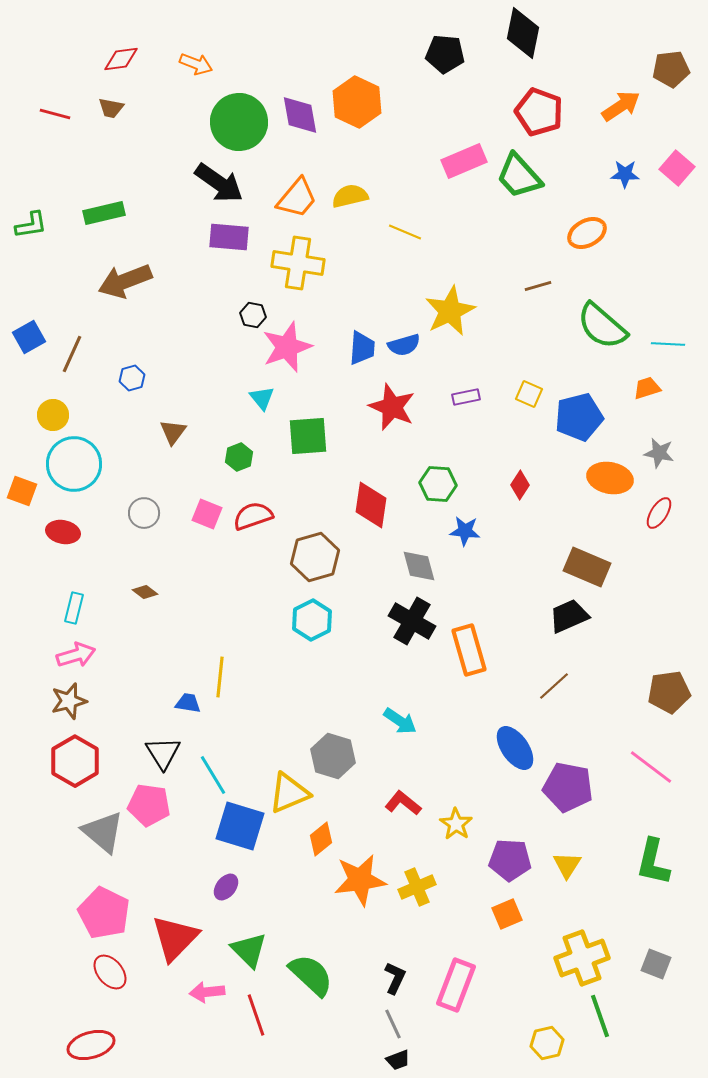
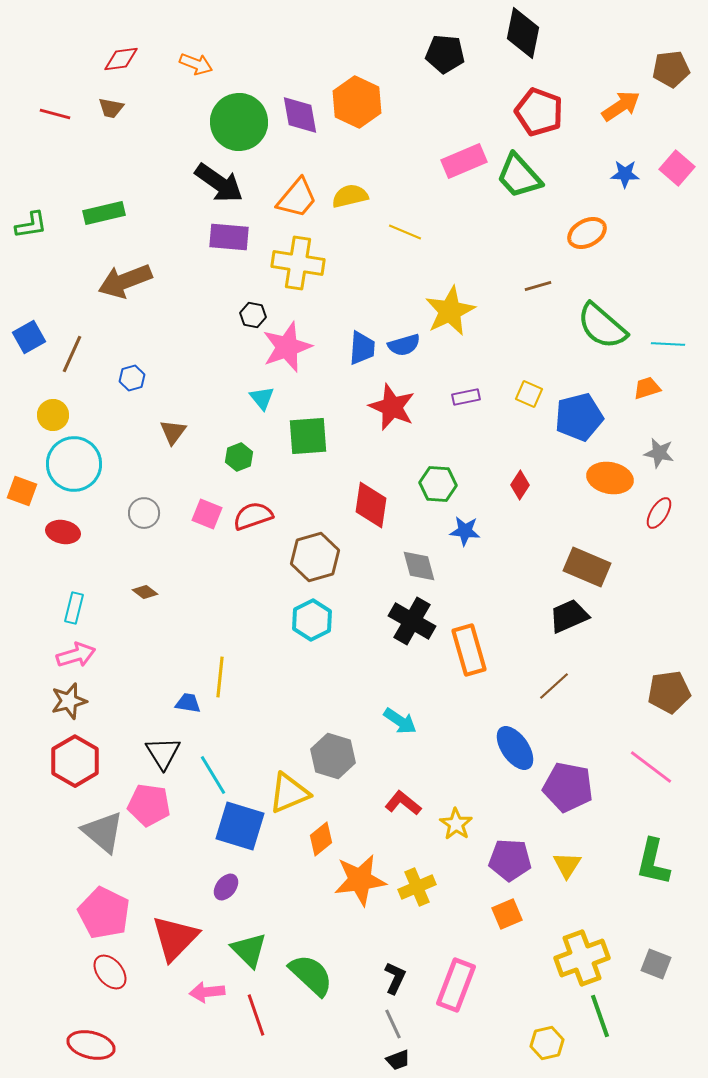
red ellipse at (91, 1045): rotated 30 degrees clockwise
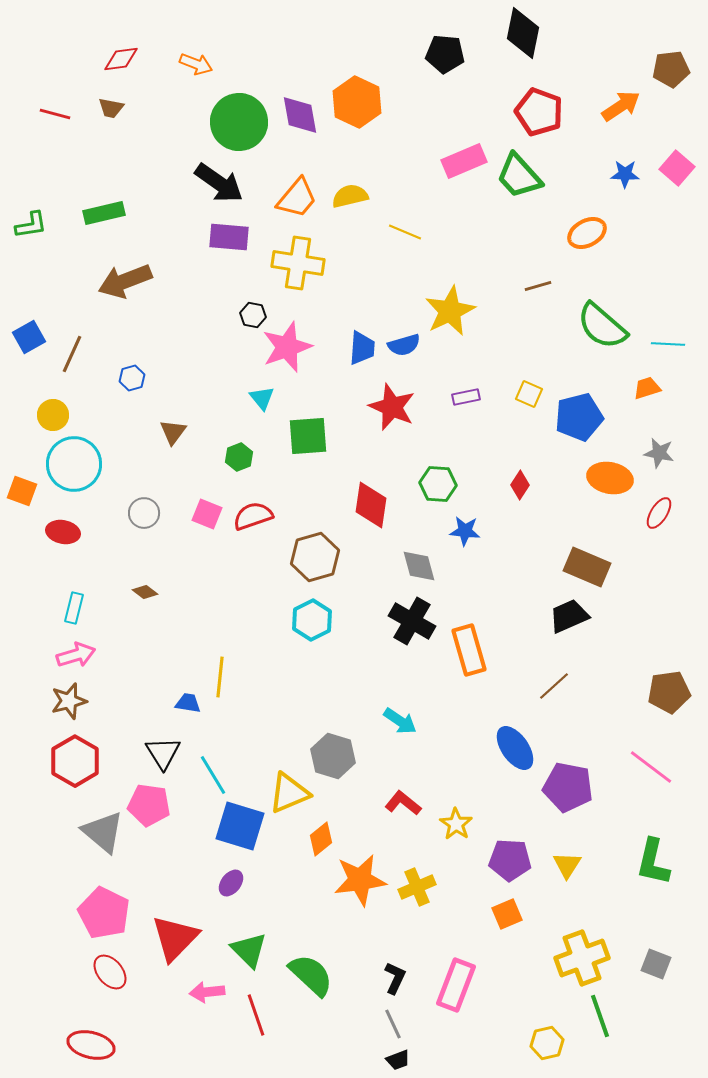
purple ellipse at (226, 887): moved 5 px right, 4 px up
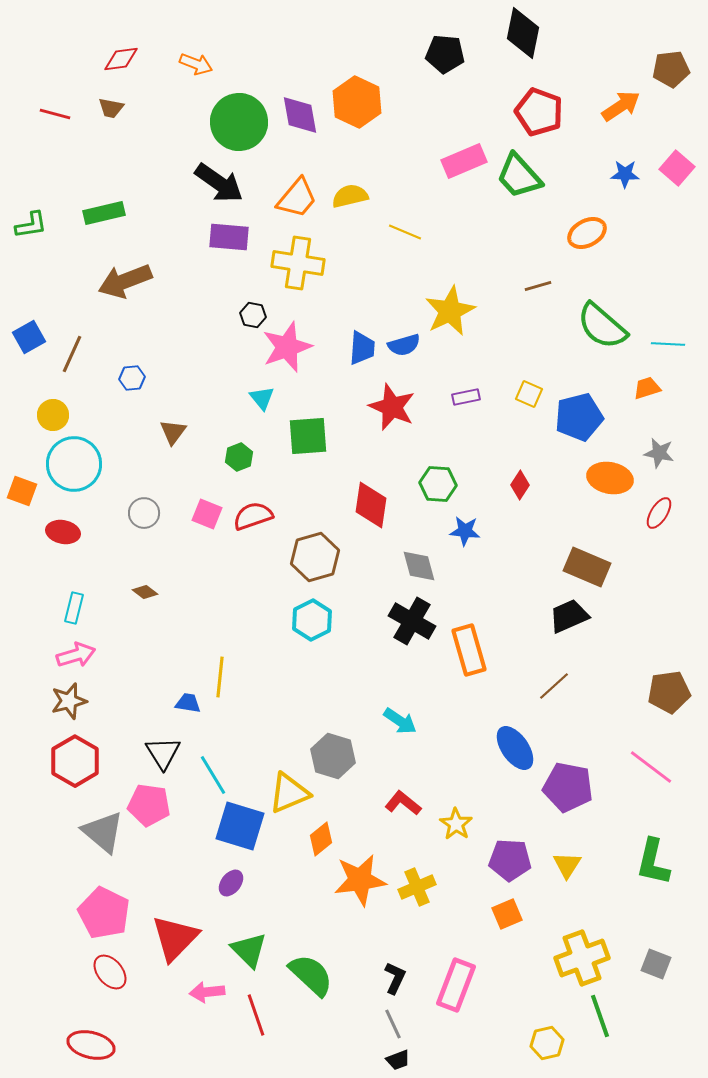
blue hexagon at (132, 378): rotated 10 degrees clockwise
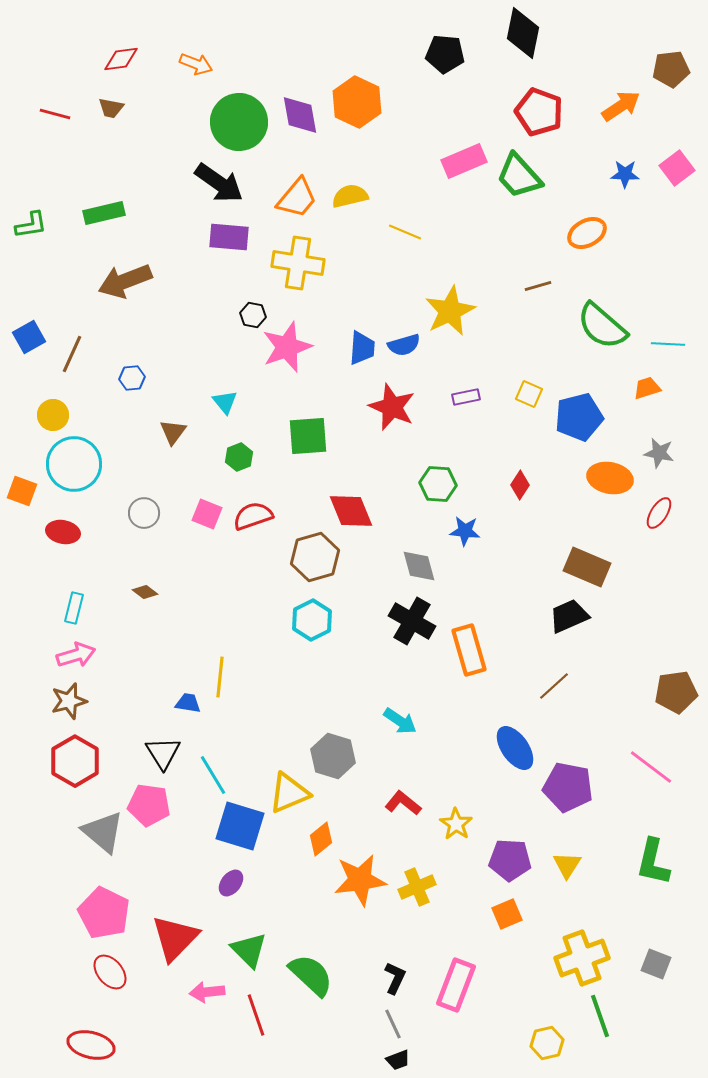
pink square at (677, 168): rotated 12 degrees clockwise
cyan triangle at (262, 398): moved 37 px left, 4 px down
red diamond at (371, 505): moved 20 px left, 6 px down; rotated 30 degrees counterclockwise
brown pentagon at (669, 692): moved 7 px right
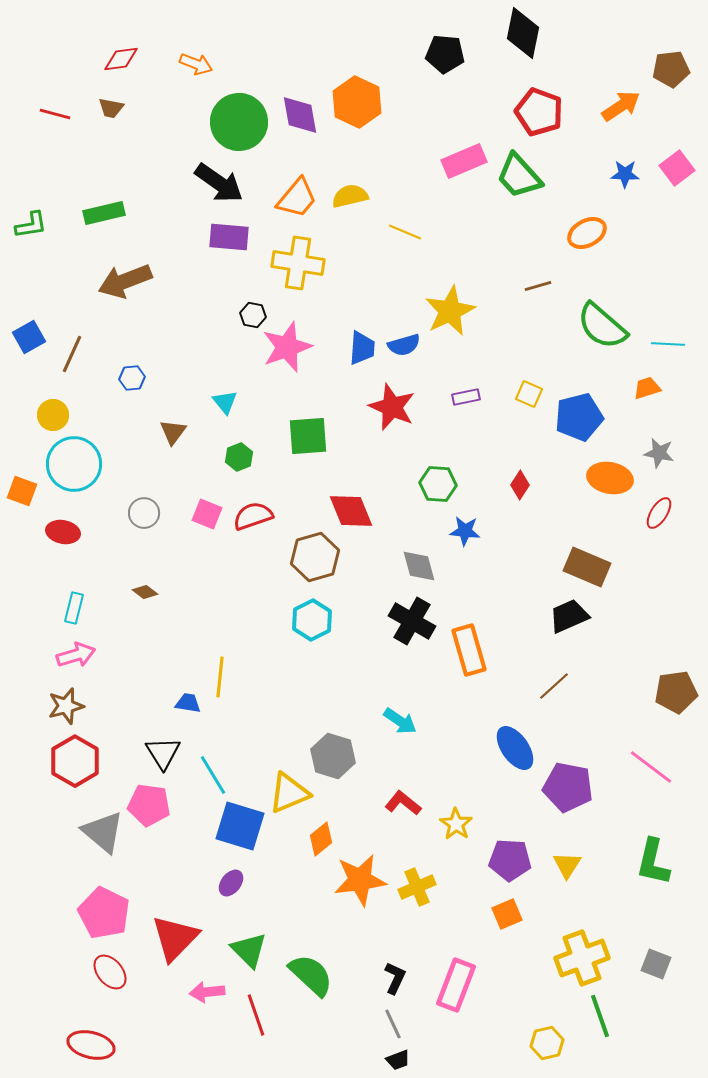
brown star at (69, 701): moved 3 px left, 5 px down
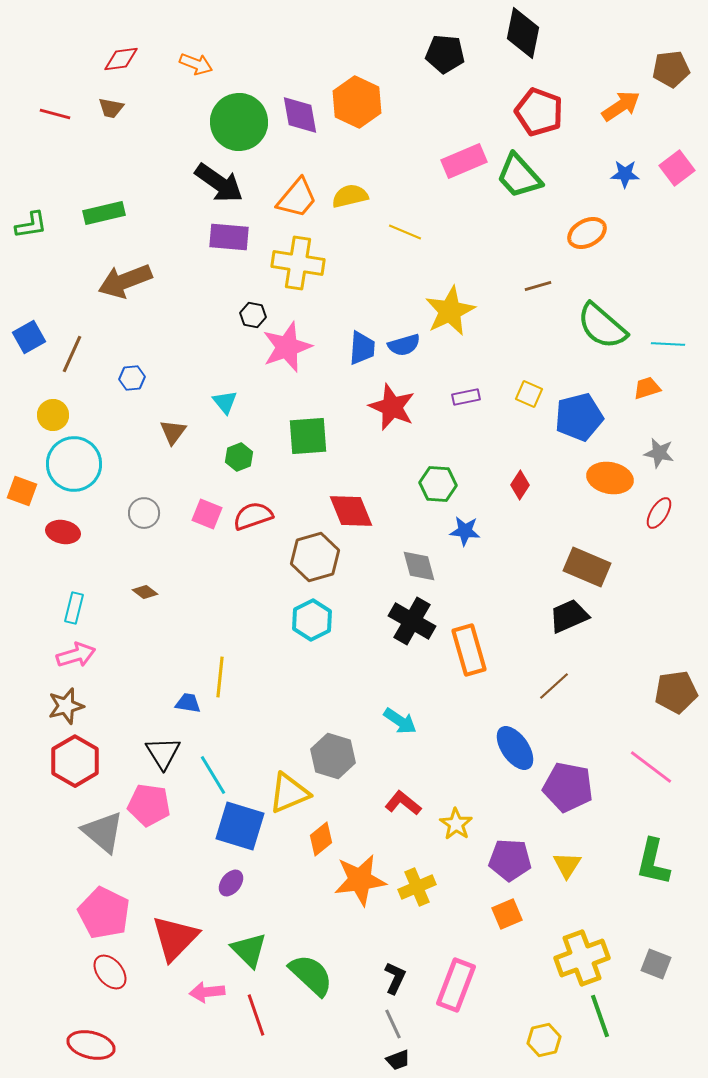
yellow hexagon at (547, 1043): moved 3 px left, 3 px up
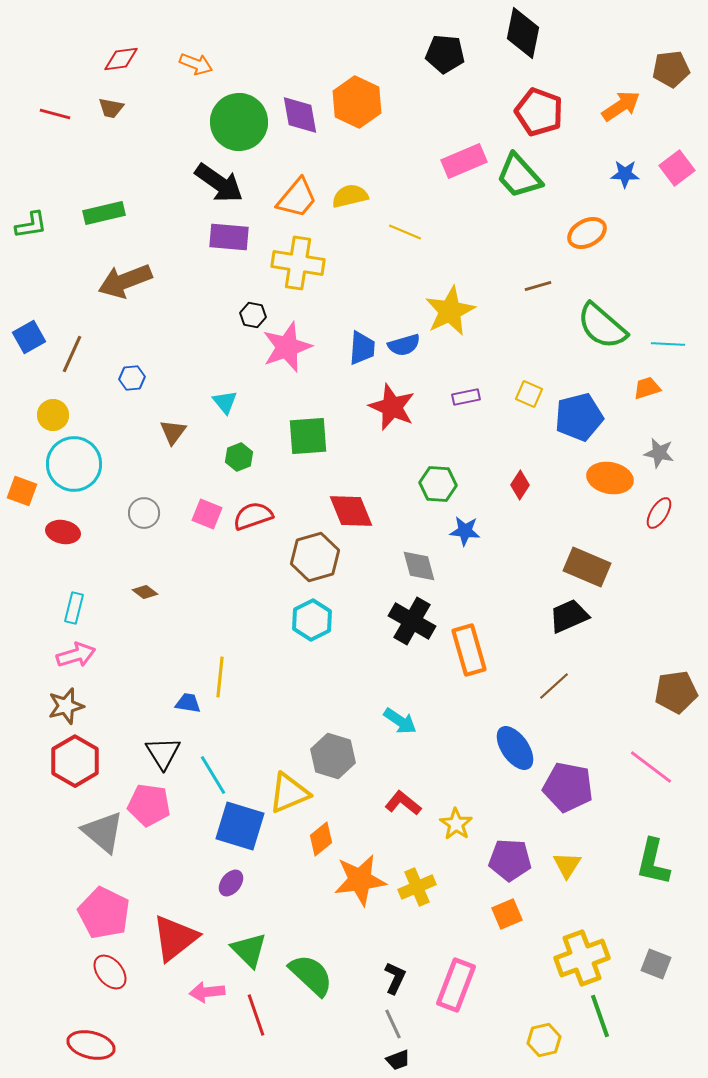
red triangle at (175, 938): rotated 8 degrees clockwise
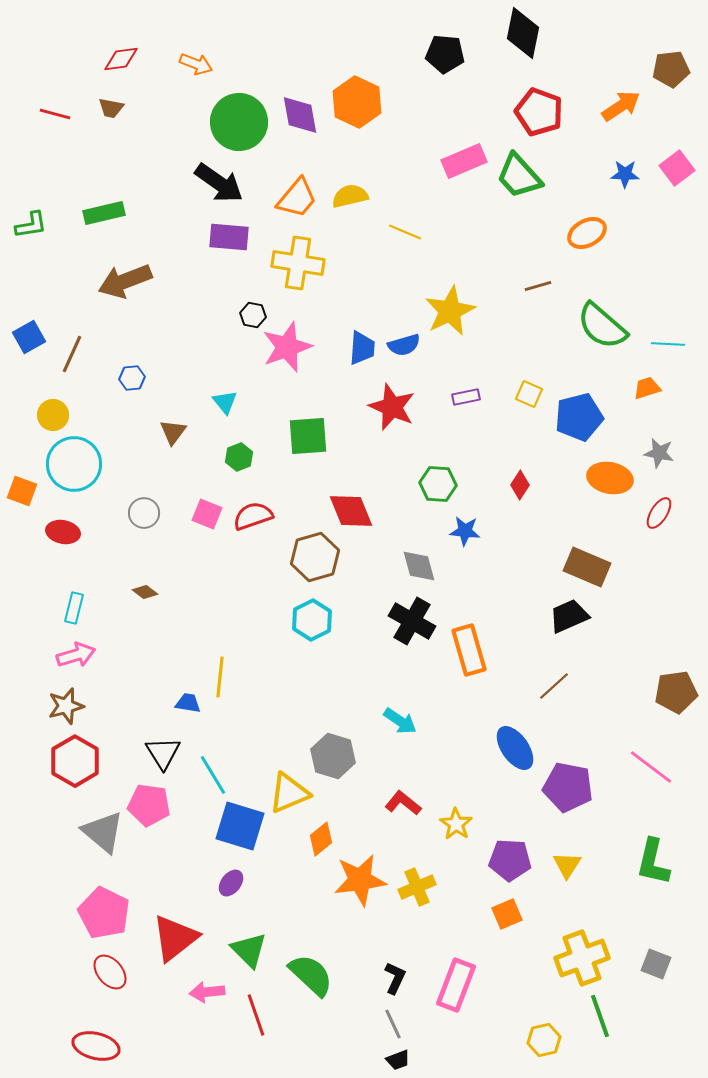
red ellipse at (91, 1045): moved 5 px right, 1 px down
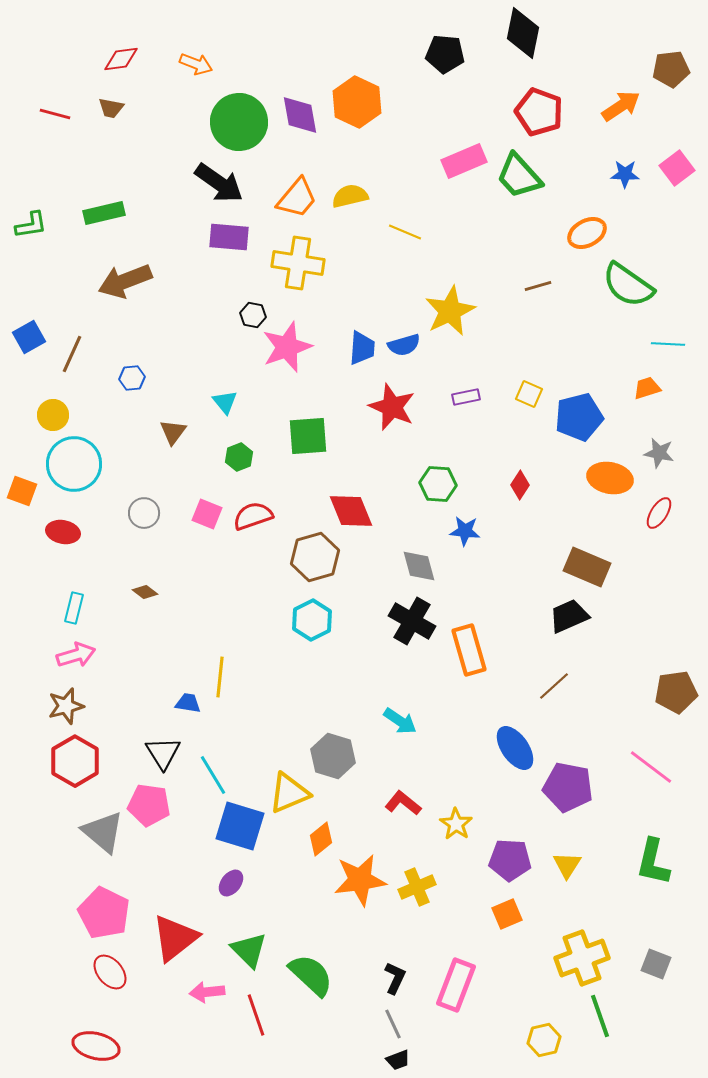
green semicircle at (602, 326): moved 26 px right, 41 px up; rotated 6 degrees counterclockwise
